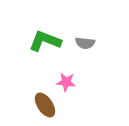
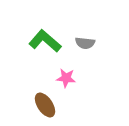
green L-shape: rotated 20 degrees clockwise
pink star: moved 4 px up
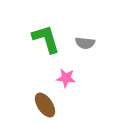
green L-shape: moved 1 px right, 2 px up; rotated 32 degrees clockwise
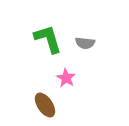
green L-shape: moved 2 px right
pink star: rotated 24 degrees clockwise
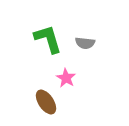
brown ellipse: moved 1 px right, 3 px up
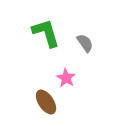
green L-shape: moved 2 px left, 6 px up
gray semicircle: rotated 132 degrees counterclockwise
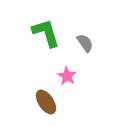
pink star: moved 1 px right, 2 px up
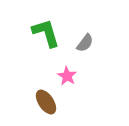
gray semicircle: rotated 72 degrees clockwise
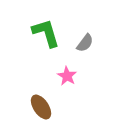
brown ellipse: moved 5 px left, 5 px down
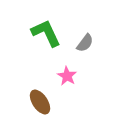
green L-shape: rotated 8 degrees counterclockwise
brown ellipse: moved 1 px left, 5 px up
